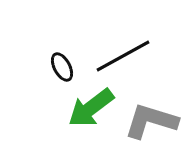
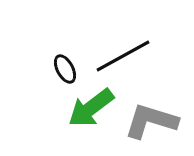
black ellipse: moved 3 px right, 2 px down
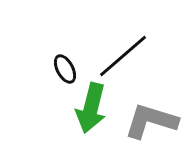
black line: rotated 12 degrees counterclockwise
green arrow: rotated 39 degrees counterclockwise
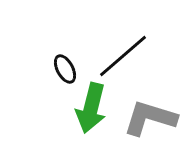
gray L-shape: moved 1 px left, 3 px up
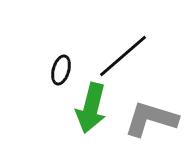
black ellipse: moved 4 px left, 1 px down; rotated 44 degrees clockwise
gray L-shape: moved 1 px right, 1 px down
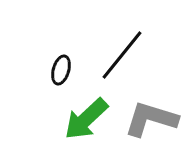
black line: moved 1 px left, 1 px up; rotated 10 degrees counterclockwise
green arrow: moved 5 px left, 11 px down; rotated 33 degrees clockwise
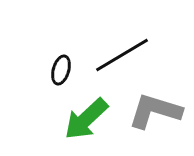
black line: rotated 20 degrees clockwise
gray L-shape: moved 4 px right, 8 px up
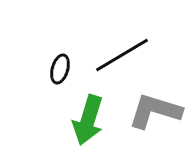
black ellipse: moved 1 px left, 1 px up
green arrow: moved 2 px right, 1 px down; rotated 30 degrees counterclockwise
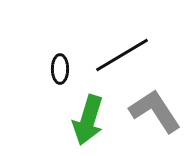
black ellipse: rotated 16 degrees counterclockwise
gray L-shape: rotated 40 degrees clockwise
